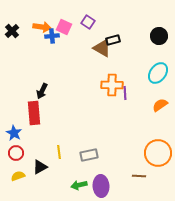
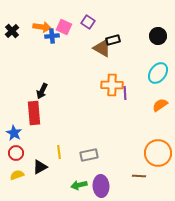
black circle: moved 1 px left
yellow semicircle: moved 1 px left, 1 px up
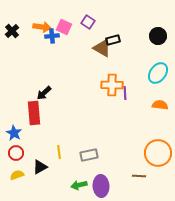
black arrow: moved 2 px right, 2 px down; rotated 21 degrees clockwise
orange semicircle: rotated 42 degrees clockwise
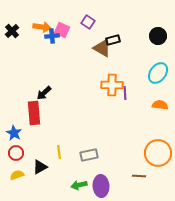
pink square: moved 2 px left, 3 px down
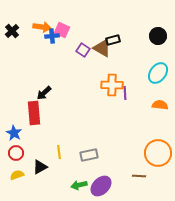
purple square: moved 5 px left, 28 px down
purple ellipse: rotated 50 degrees clockwise
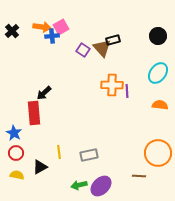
pink square: moved 1 px left, 3 px up; rotated 35 degrees clockwise
brown triangle: rotated 18 degrees clockwise
purple line: moved 2 px right, 2 px up
yellow semicircle: rotated 32 degrees clockwise
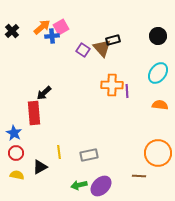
orange arrow: rotated 48 degrees counterclockwise
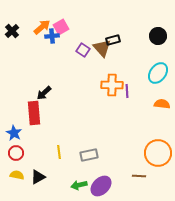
orange semicircle: moved 2 px right, 1 px up
black triangle: moved 2 px left, 10 px down
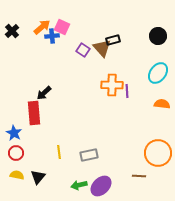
pink square: moved 1 px right; rotated 35 degrees counterclockwise
black triangle: rotated 21 degrees counterclockwise
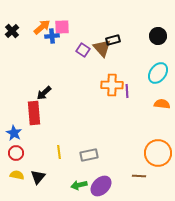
pink square: rotated 28 degrees counterclockwise
